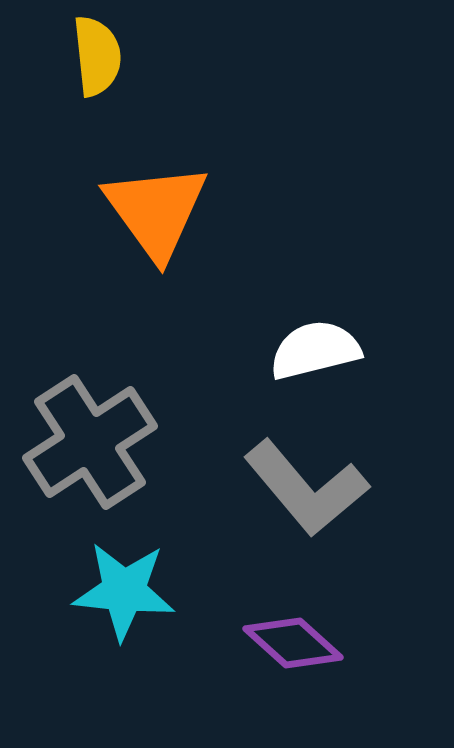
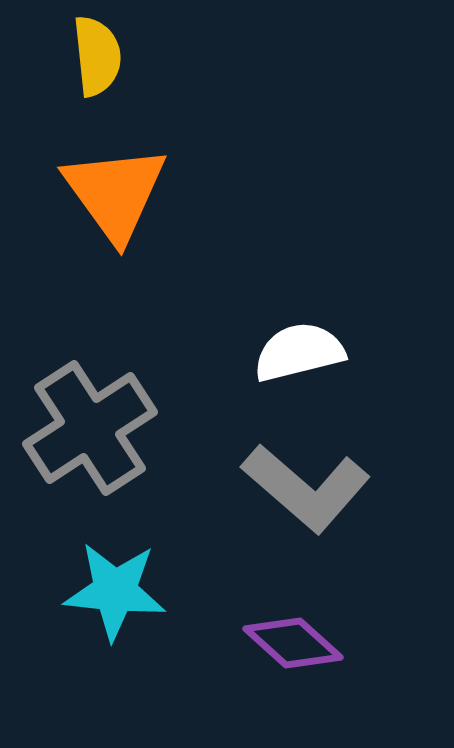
orange triangle: moved 41 px left, 18 px up
white semicircle: moved 16 px left, 2 px down
gray cross: moved 14 px up
gray L-shape: rotated 9 degrees counterclockwise
cyan star: moved 9 px left
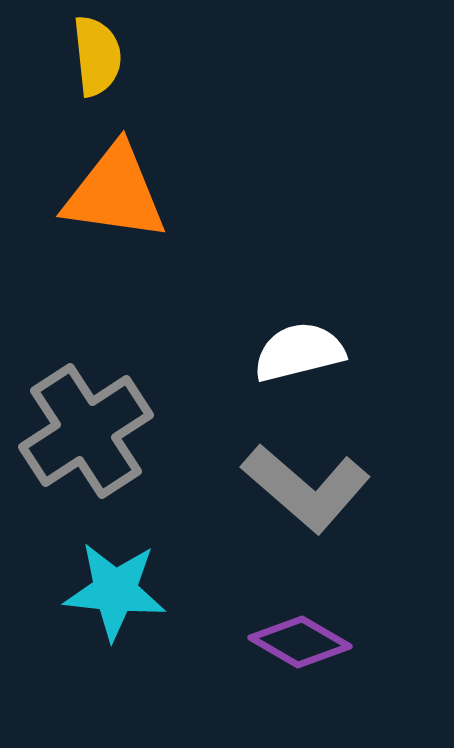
orange triangle: rotated 46 degrees counterclockwise
gray cross: moved 4 px left, 3 px down
purple diamond: moved 7 px right, 1 px up; rotated 12 degrees counterclockwise
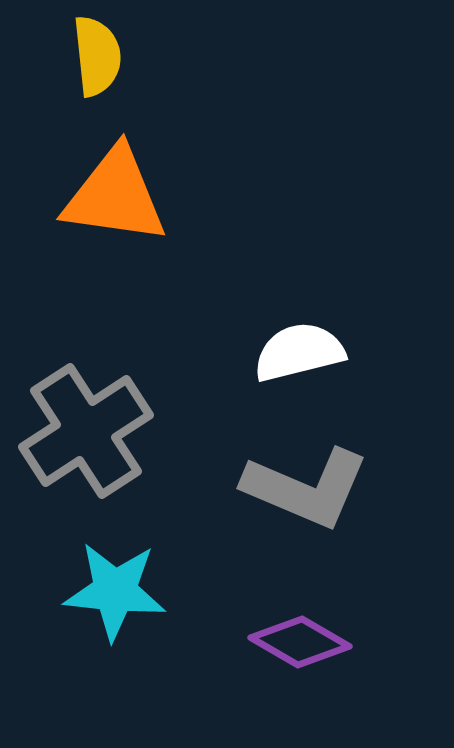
orange triangle: moved 3 px down
gray L-shape: rotated 18 degrees counterclockwise
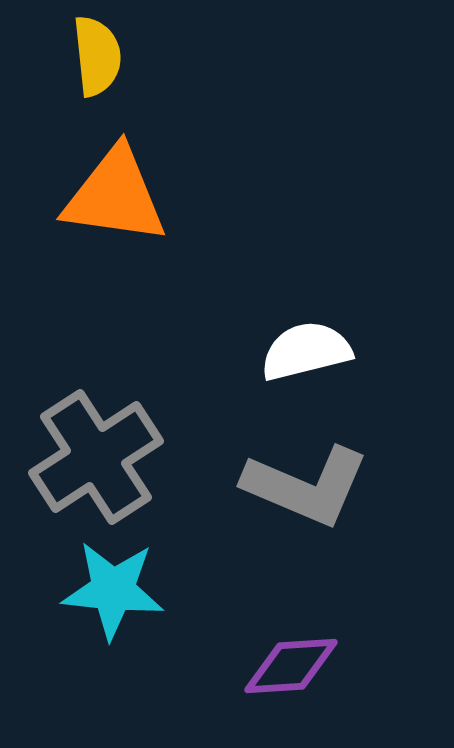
white semicircle: moved 7 px right, 1 px up
gray cross: moved 10 px right, 26 px down
gray L-shape: moved 2 px up
cyan star: moved 2 px left, 1 px up
purple diamond: moved 9 px left, 24 px down; rotated 34 degrees counterclockwise
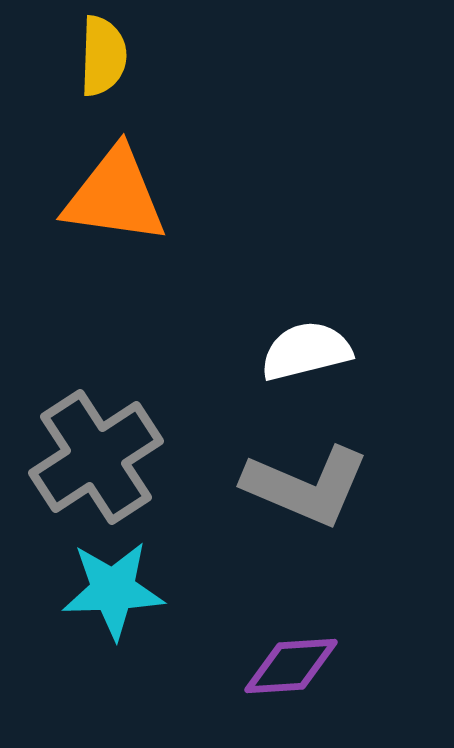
yellow semicircle: moved 6 px right; rotated 8 degrees clockwise
cyan star: rotated 8 degrees counterclockwise
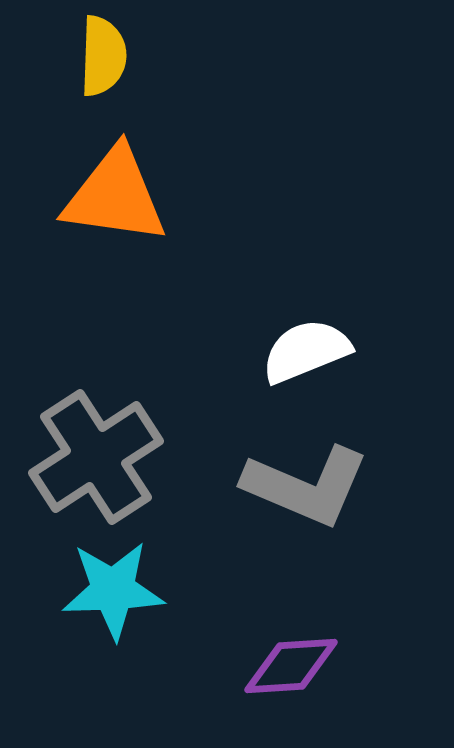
white semicircle: rotated 8 degrees counterclockwise
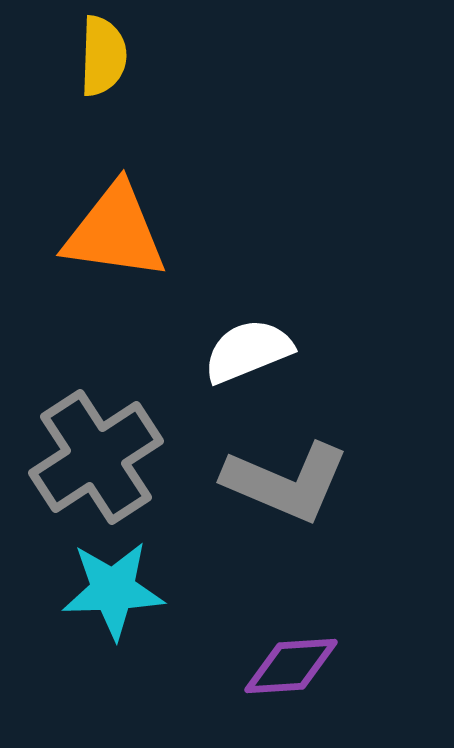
orange triangle: moved 36 px down
white semicircle: moved 58 px left
gray L-shape: moved 20 px left, 4 px up
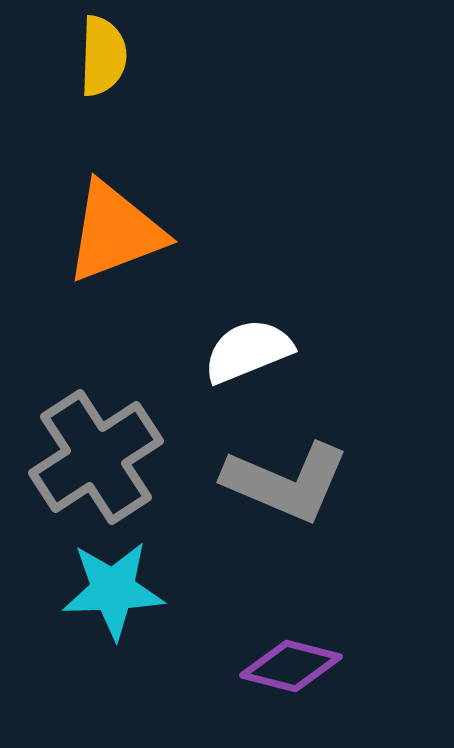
orange triangle: rotated 29 degrees counterclockwise
purple diamond: rotated 18 degrees clockwise
